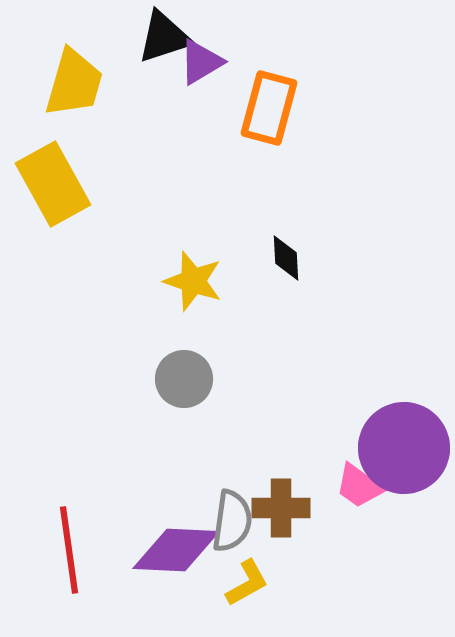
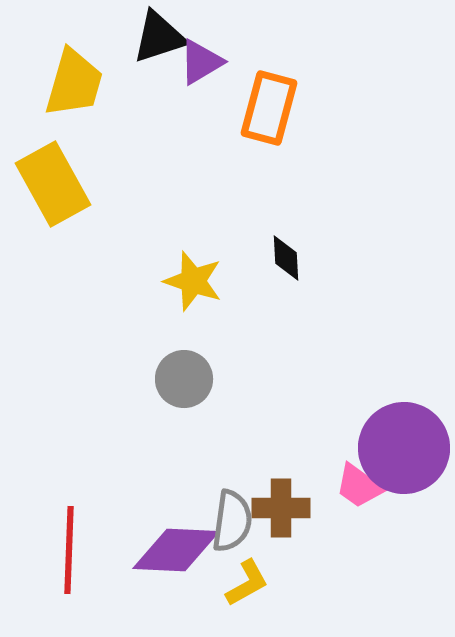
black triangle: moved 5 px left
red line: rotated 10 degrees clockwise
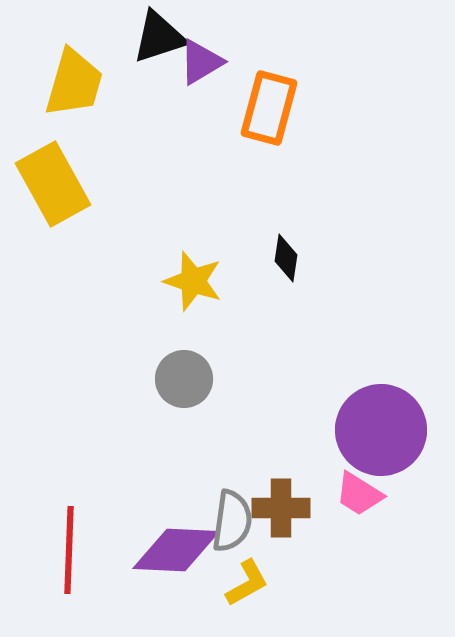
black diamond: rotated 12 degrees clockwise
purple circle: moved 23 px left, 18 px up
pink trapezoid: moved 8 px down; rotated 4 degrees counterclockwise
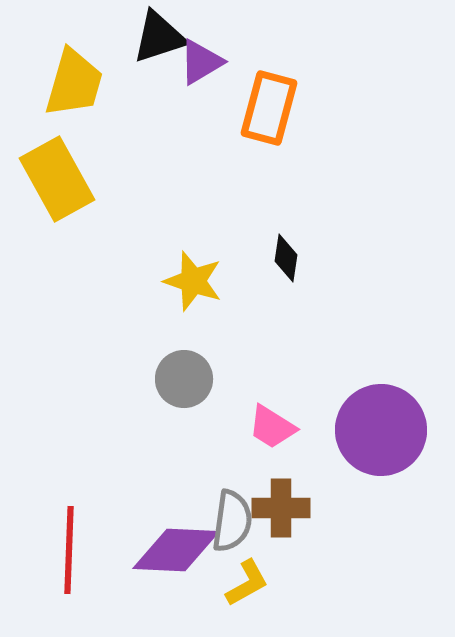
yellow rectangle: moved 4 px right, 5 px up
pink trapezoid: moved 87 px left, 67 px up
